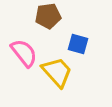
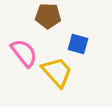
brown pentagon: rotated 10 degrees clockwise
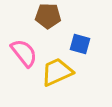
blue square: moved 2 px right
yellow trapezoid: rotated 72 degrees counterclockwise
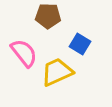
blue square: rotated 15 degrees clockwise
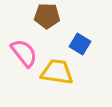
brown pentagon: moved 1 px left
yellow trapezoid: rotated 32 degrees clockwise
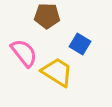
yellow trapezoid: rotated 24 degrees clockwise
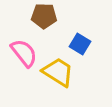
brown pentagon: moved 3 px left
yellow trapezoid: moved 1 px right
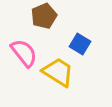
brown pentagon: rotated 25 degrees counterclockwise
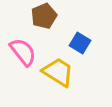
blue square: moved 1 px up
pink semicircle: moved 1 px left, 1 px up
